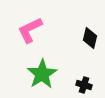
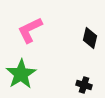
green star: moved 21 px left
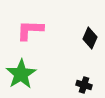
pink L-shape: rotated 28 degrees clockwise
black diamond: rotated 10 degrees clockwise
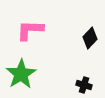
black diamond: rotated 20 degrees clockwise
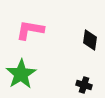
pink L-shape: rotated 8 degrees clockwise
black diamond: moved 2 px down; rotated 35 degrees counterclockwise
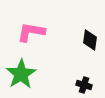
pink L-shape: moved 1 px right, 2 px down
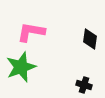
black diamond: moved 1 px up
green star: moved 7 px up; rotated 12 degrees clockwise
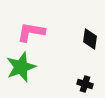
black cross: moved 1 px right, 1 px up
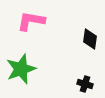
pink L-shape: moved 11 px up
green star: moved 2 px down
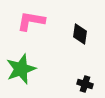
black diamond: moved 10 px left, 5 px up
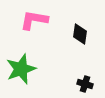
pink L-shape: moved 3 px right, 1 px up
